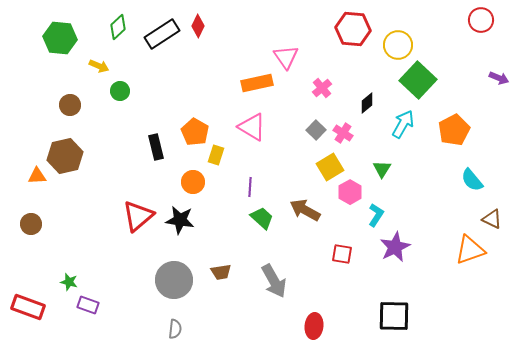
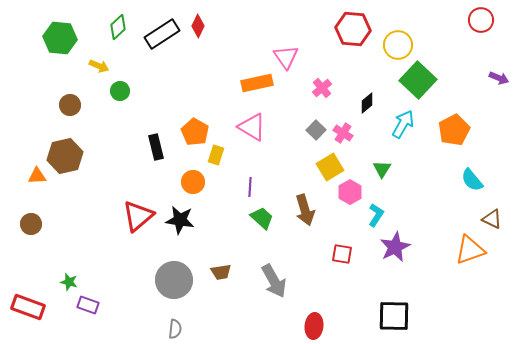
brown arrow at (305, 210): rotated 136 degrees counterclockwise
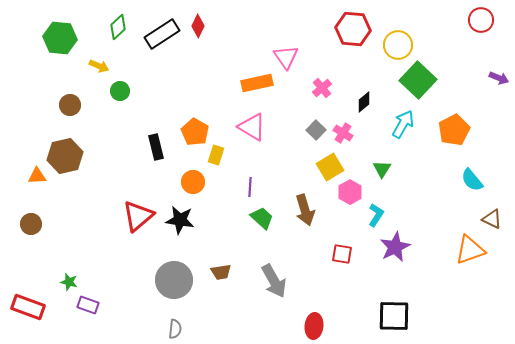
black diamond at (367, 103): moved 3 px left, 1 px up
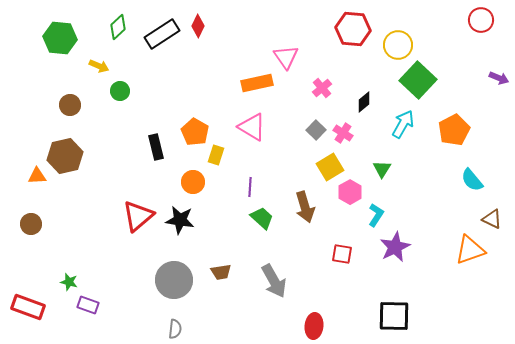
brown arrow at (305, 210): moved 3 px up
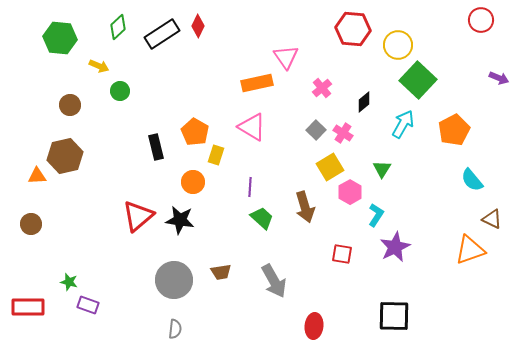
red rectangle at (28, 307): rotated 20 degrees counterclockwise
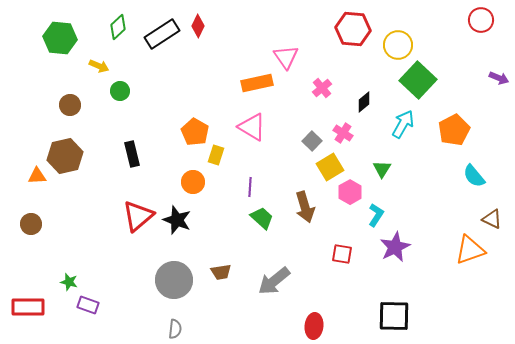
gray square at (316, 130): moved 4 px left, 11 px down
black rectangle at (156, 147): moved 24 px left, 7 px down
cyan semicircle at (472, 180): moved 2 px right, 4 px up
black star at (180, 220): moved 3 px left; rotated 12 degrees clockwise
gray arrow at (274, 281): rotated 80 degrees clockwise
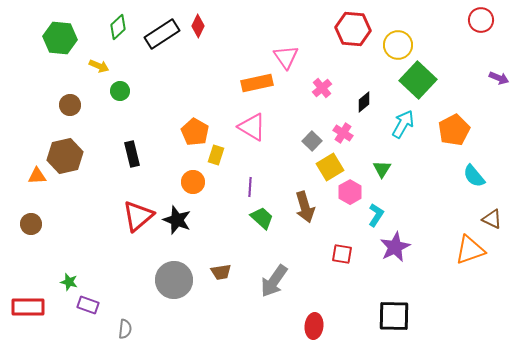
gray arrow at (274, 281): rotated 16 degrees counterclockwise
gray semicircle at (175, 329): moved 50 px left
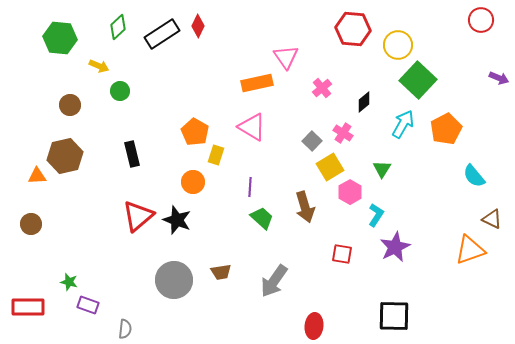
orange pentagon at (454, 130): moved 8 px left, 1 px up
